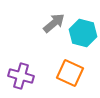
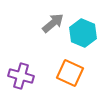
gray arrow: moved 1 px left
cyan hexagon: rotated 8 degrees clockwise
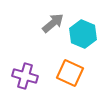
cyan hexagon: moved 1 px down
purple cross: moved 4 px right
